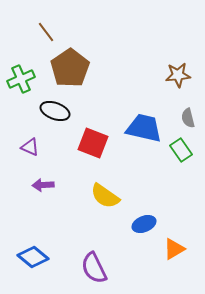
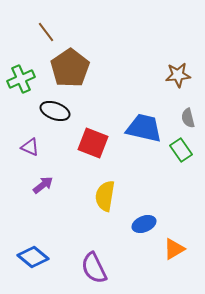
purple arrow: rotated 145 degrees clockwise
yellow semicircle: rotated 64 degrees clockwise
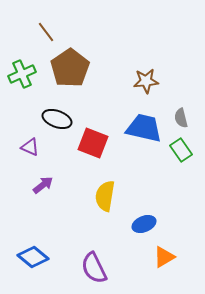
brown star: moved 32 px left, 6 px down
green cross: moved 1 px right, 5 px up
black ellipse: moved 2 px right, 8 px down
gray semicircle: moved 7 px left
orange triangle: moved 10 px left, 8 px down
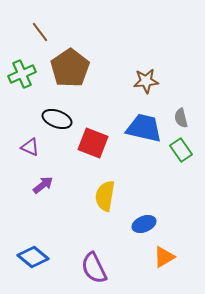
brown line: moved 6 px left
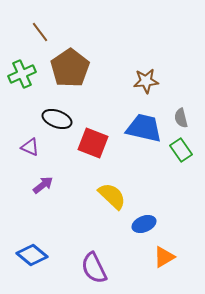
yellow semicircle: moved 7 px right; rotated 124 degrees clockwise
blue diamond: moved 1 px left, 2 px up
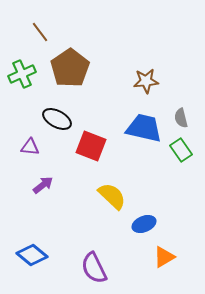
black ellipse: rotated 8 degrees clockwise
red square: moved 2 px left, 3 px down
purple triangle: rotated 18 degrees counterclockwise
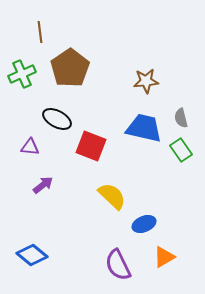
brown line: rotated 30 degrees clockwise
purple semicircle: moved 24 px right, 3 px up
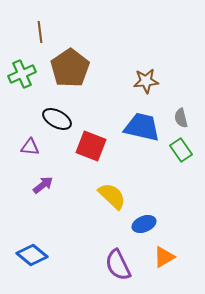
blue trapezoid: moved 2 px left, 1 px up
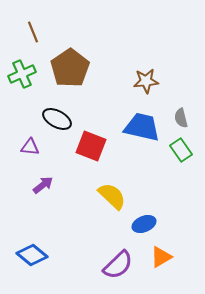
brown line: moved 7 px left; rotated 15 degrees counterclockwise
orange triangle: moved 3 px left
purple semicircle: rotated 108 degrees counterclockwise
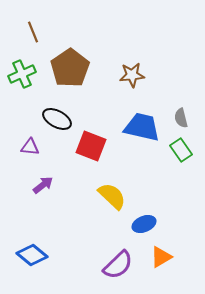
brown star: moved 14 px left, 6 px up
